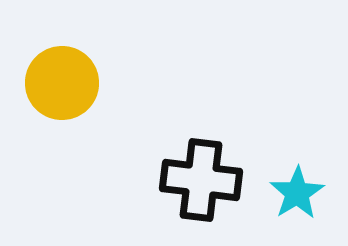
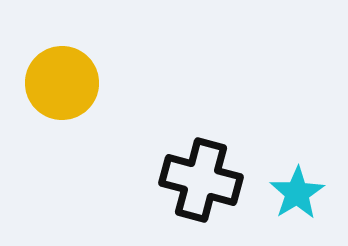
black cross: rotated 8 degrees clockwise
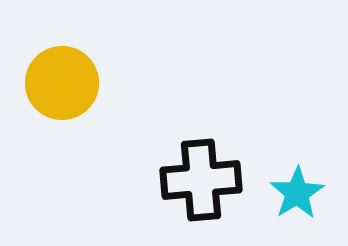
black cross: rotated 20 degrees counterclockwise
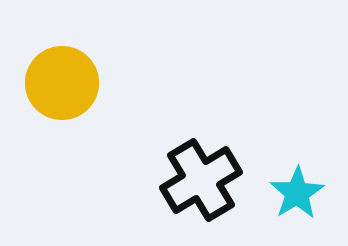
black cross: rotated 26 degrees counterclockwise
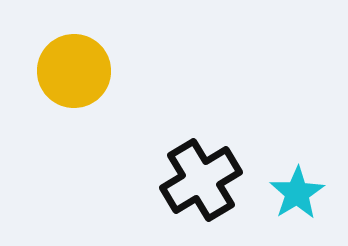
yellow circle: moved 12 px right, 12 px up
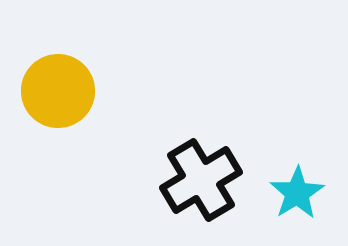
yellow circle: moved 16 px left, 20 px down
